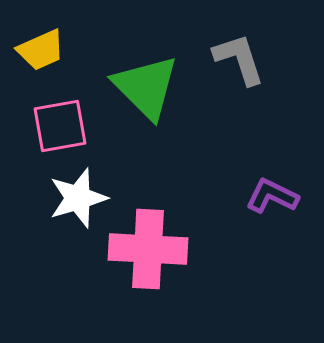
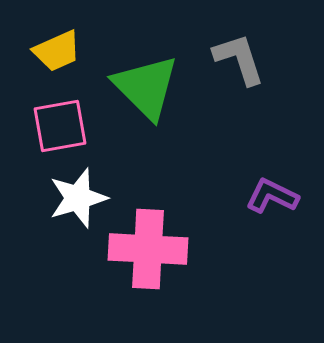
yellow trapezoid: moved 16 px right, 1 px down
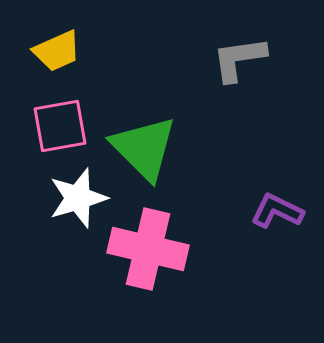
gray L-shape: rotated 80 degrees counterclockwise
green triangle: moved 2 px left, 61 px down
purple L-shape: moved 5 px right, 15 px down
pink cross: rotated 10 degrees clockwise
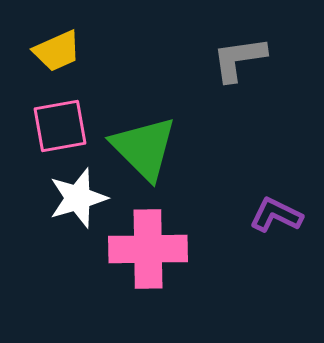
purple L-shape: moved 1 px left, 4 px down
pink cross: rotated 14 degrees counterclockwise
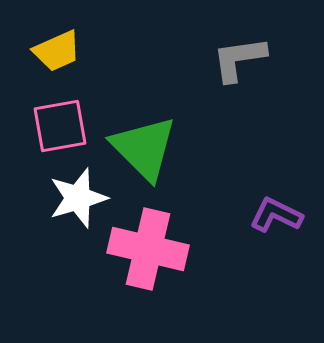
pink cross: rotated 14 degrees clockwise
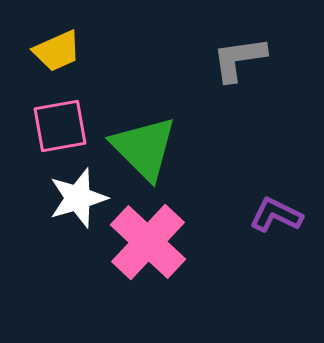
pink cross: moved 7 px up; rotated 30 degrees clockwise
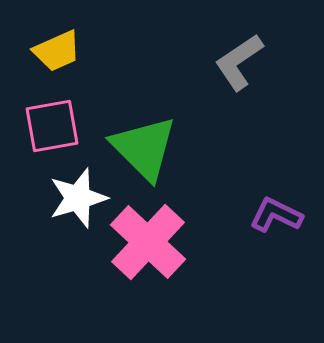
gray L-shape: moved 3 px down; rotated 26 degrees counterclockwise
pink square: moved 8 px left
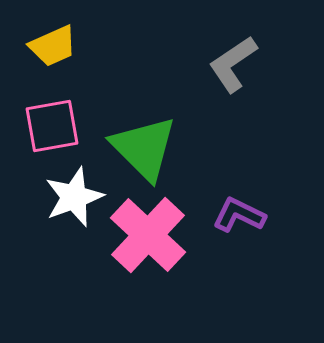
yellow trapezoid: moved 4 px left, 5 px up
gray L-shape: moved 6 px left, 2 px down
white star: moved 4 px left, 1 px up; rotated 4 degrees counterclockwise
purple L-shape: moved 37 px left
pink cross: moved 7 px up
